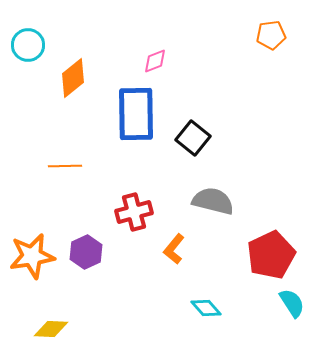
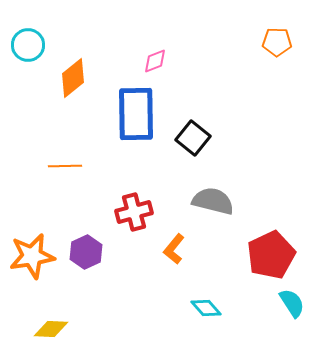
orange pentagon: moved 6 px right, 7 px down; rotated 8 degrees clockwise
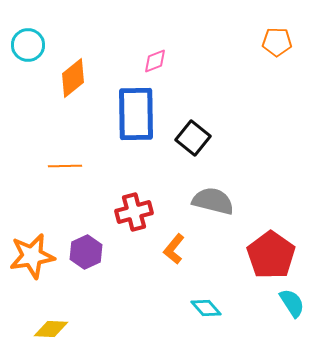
red pentagon: rotated 12 degrees counterclockwise
